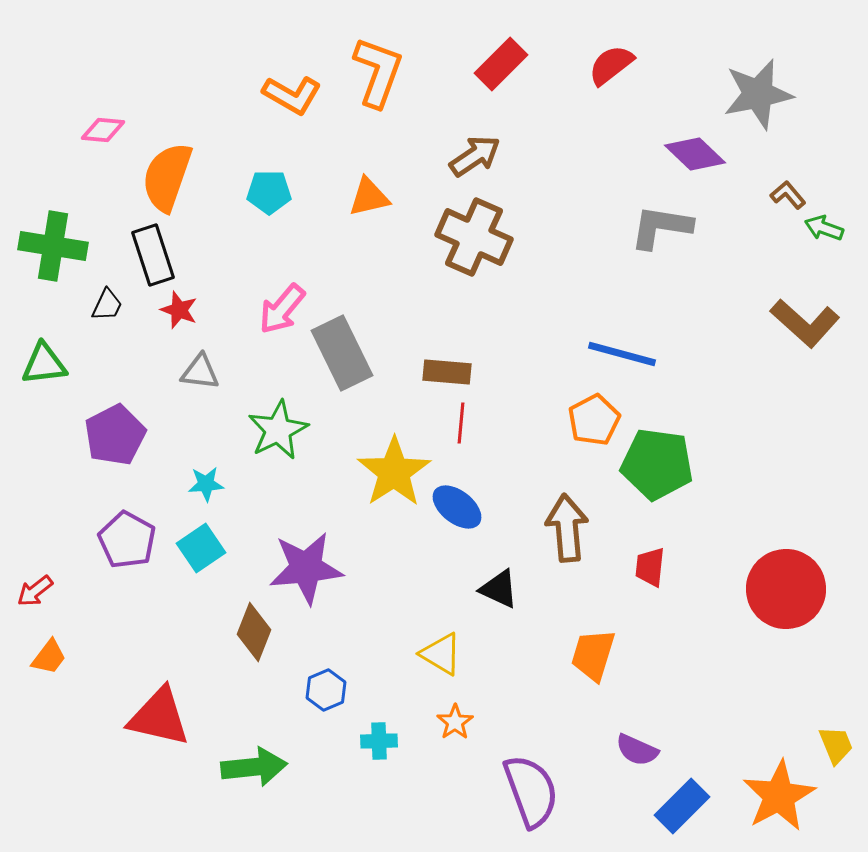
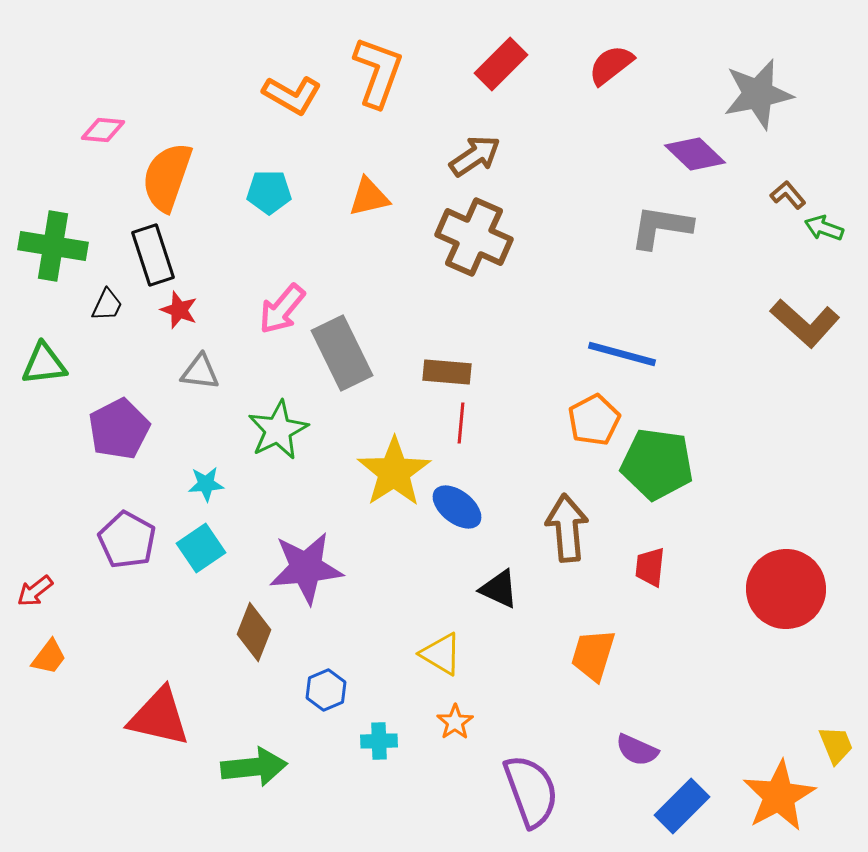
purple pentagon at (115, 435): moved 4 px right, 6 px up
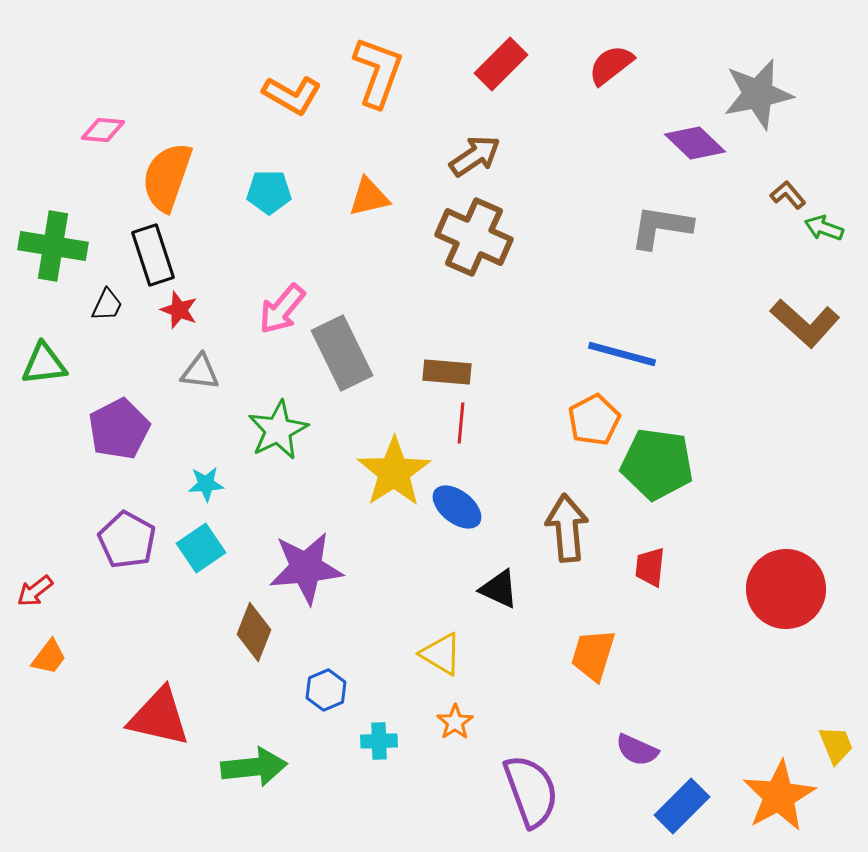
purple diamond at (695, 154): moved 11 px up
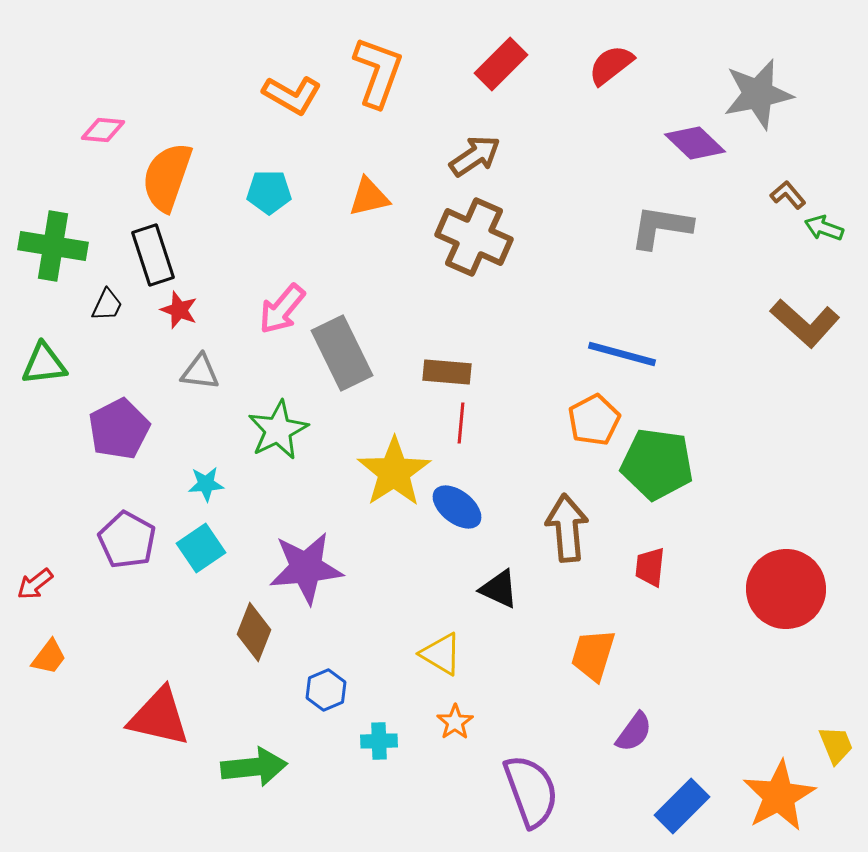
red arrow at (35, 591): moved 7 px up
purple semicircle at (637, 750): moved 3 px left, 18 px up; rotated 78 degrees counterclockwise
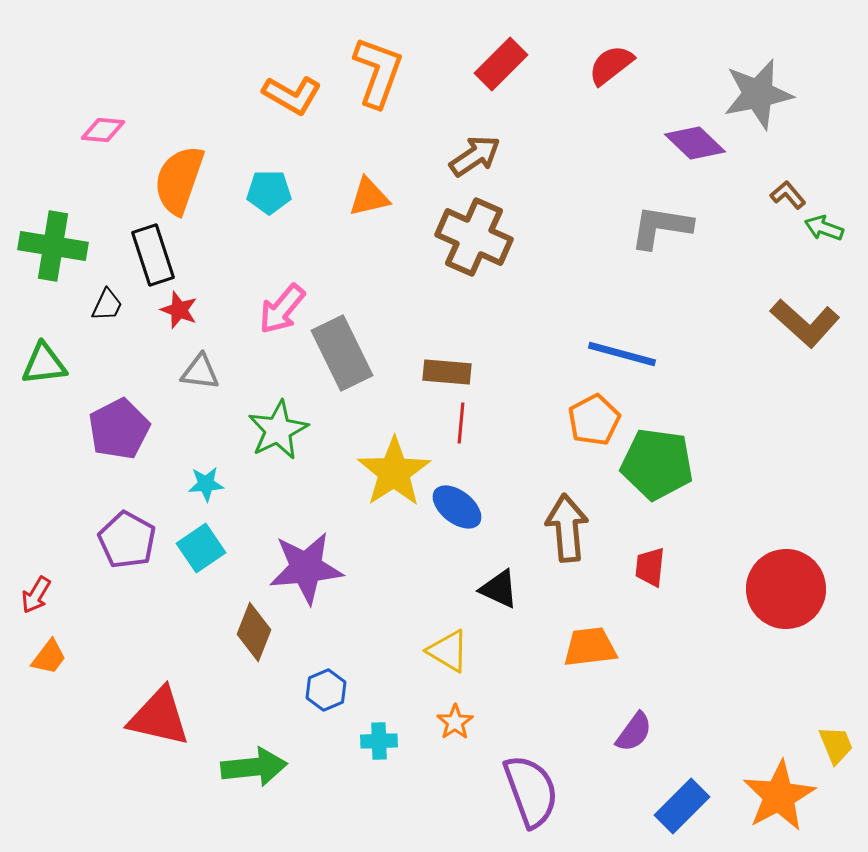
orange semicircle at (167, 177): moved 12 px right, 3 px down
red arrow at (35, 584): moved 1 px right, 11 px down; rotated 21 degrees counterclockwise
yellow triangle at (441, 654): moved 7 px right, 3 px up
orange trapezoid at (593, 655): moved 3 px left, 8 px up; rotated 66 degrees clockwise
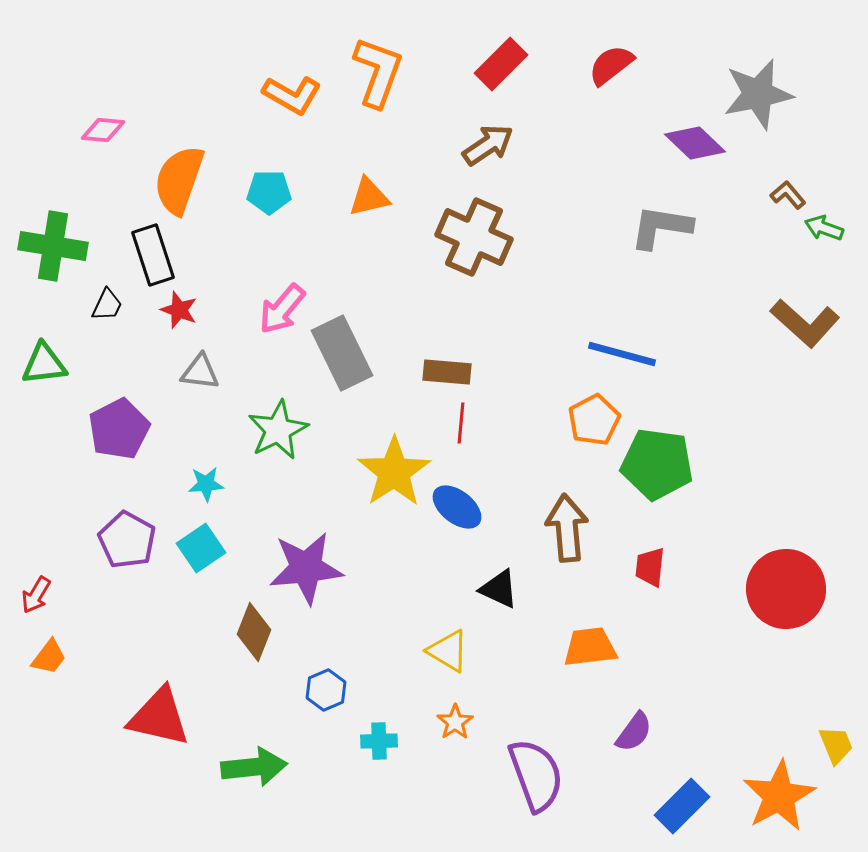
brown arrow at (475, 156): moved 13 px right, 11 px up
purple semicircle at (531, 791): moved 5 px right, 16 px up
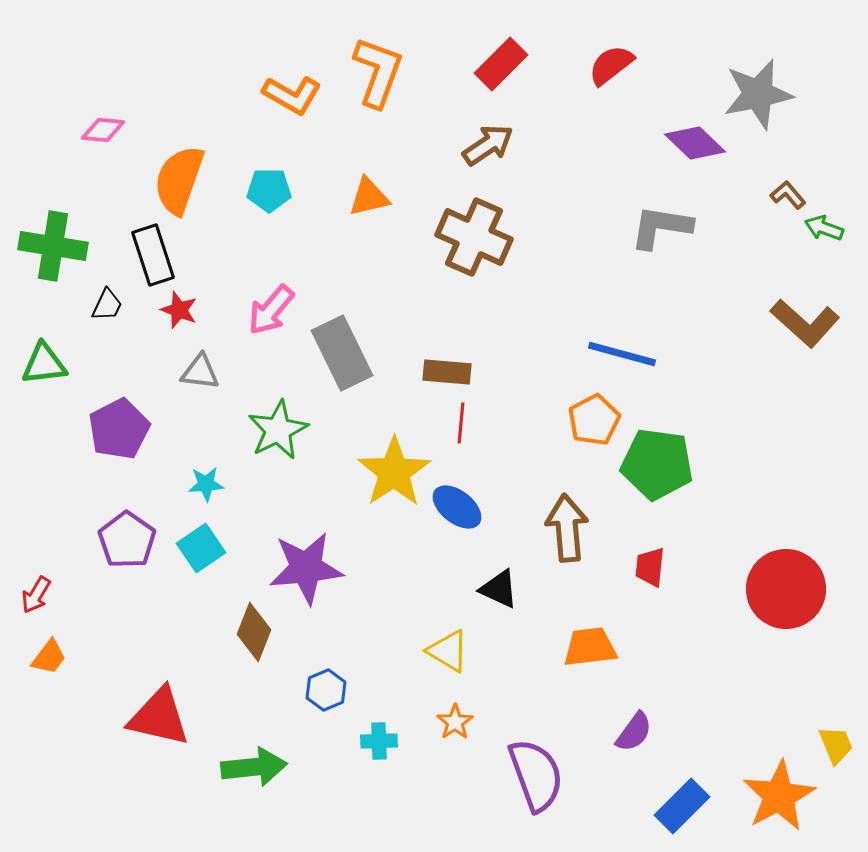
cyan pentagon at (269, 192): moved 2 px up
pink arrow at (282, 309): moved 11 px left, 1 px down
purple pentagon at (127, 540): rotated 6 degrees clockwise
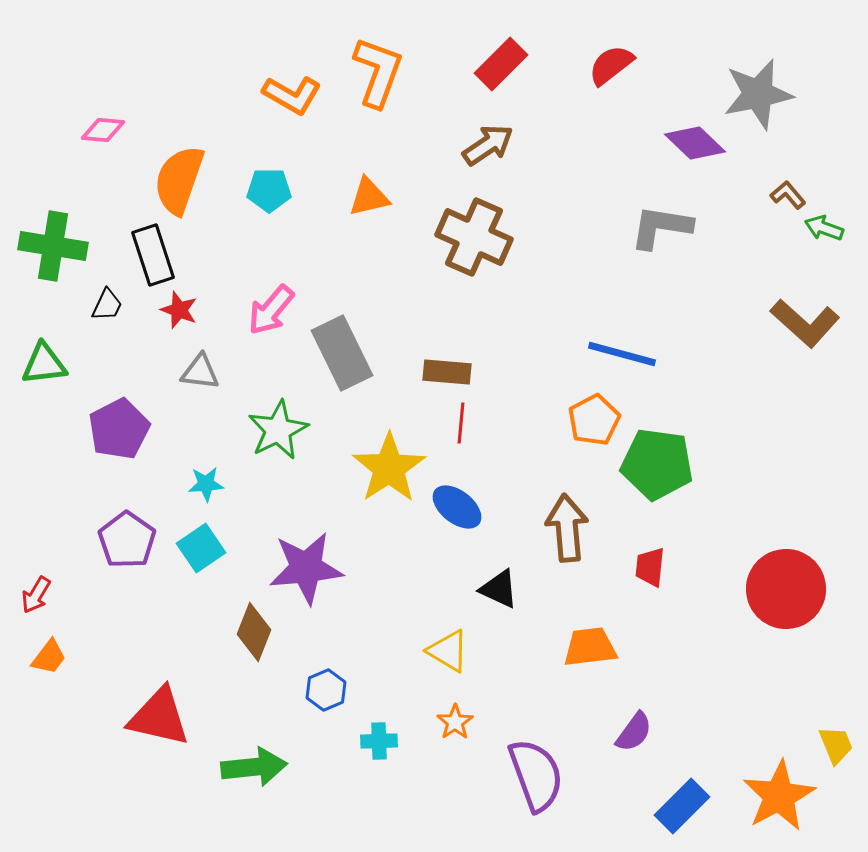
yellow star at (394, 472): moved 5 px left, 4 px up
